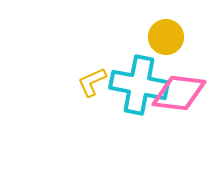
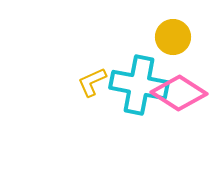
yellow circle: moved 7 px right
pink diamond: rotated 26 degrees clockwise
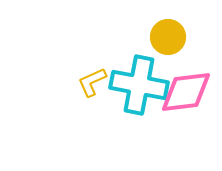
yellow circle: moved 5 px left
pink diamond: moved 7 px right, 1 px up; rotated 40 degrees counterclockwise
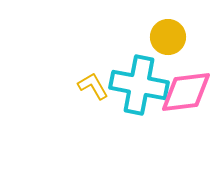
yellow L-shape: moved 1 px right, 4 px down; rotated 84 degrees clockwise
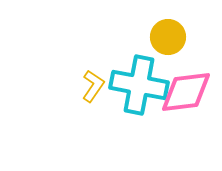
yellow L-shape: rotated 64 degrees clockwise
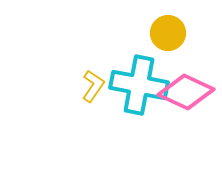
yellow circle: moved 4 px up
pink diamond: rotated 32 degrees clockwise
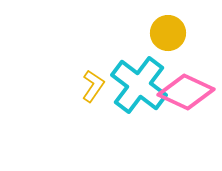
cyan cross: rotated 26 degrees clockwise
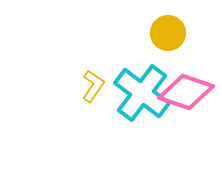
cyan cross: moved 3 px right, 8 px down
pink diamond: rotated 6 degrees counterclockwise
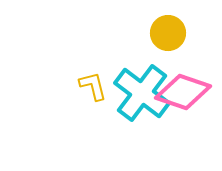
yellow L-shape: rotated 48 degrees counterclockwise
pink diamond: moved 3 px left
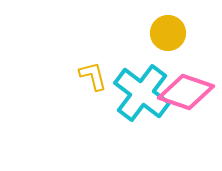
yellow L-shape: moved 10 px up
pink diamond: moved 3 px right
